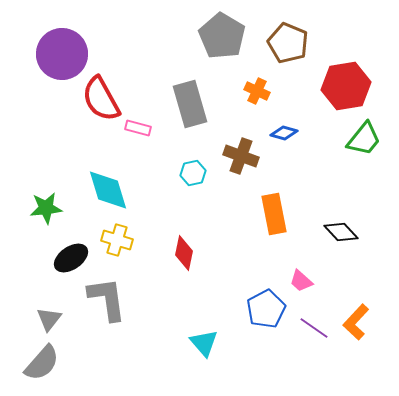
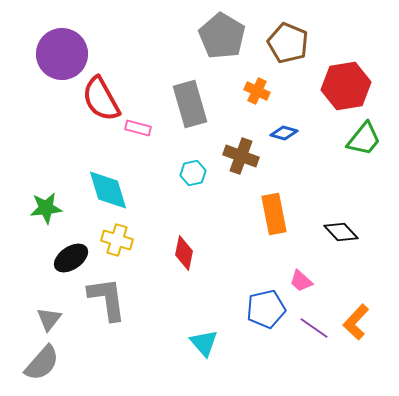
blue pentagon: rotated 15 degrees clockwise
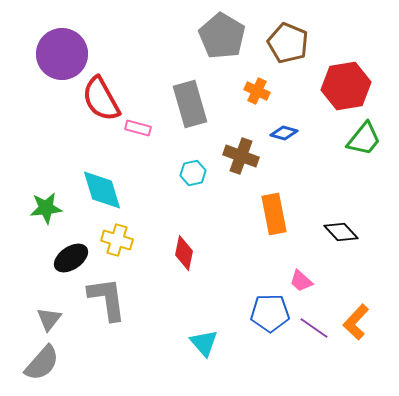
cyan diamond: moved 6 px left
blue pentagon: moved 4 px right, 4 px down; rotated 12 degrees clockwise
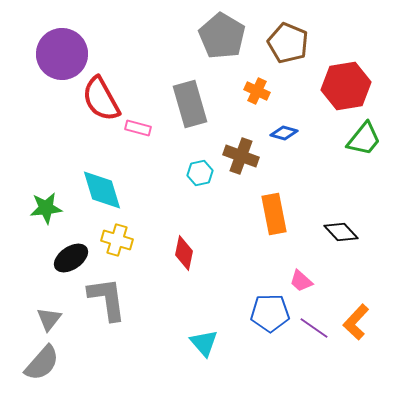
cyan hexagon: moved 7 px right
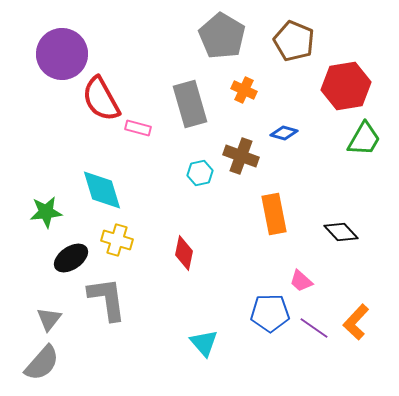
brown pentagon: moved 6 px right, 2 px up
orange cross: moved 13 px left, 1 px up
green trapezoid: rotated 9 degrees counterclockwise
green star: moved 4 px down
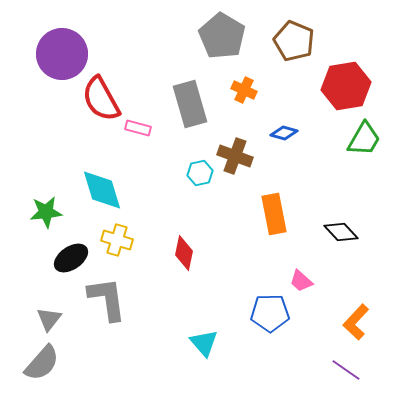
brown cross: moved 6 px left
purple line: moved 32 px right, 42 px down
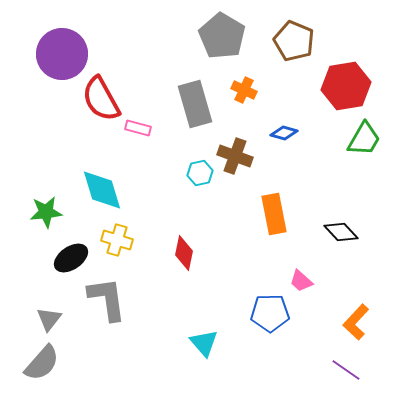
gray rectangle: moved 5 px right
